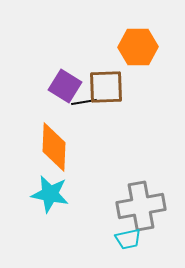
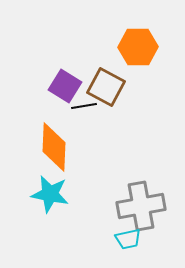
brown square: rotated 30 degrees clockwise
black line: moved 4 px down
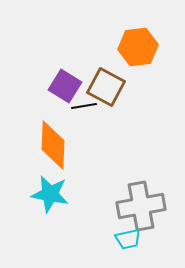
orange hexagon: rotated 6 degrees counterclockwise
orange diamond: moved 1 px left, 2 px up
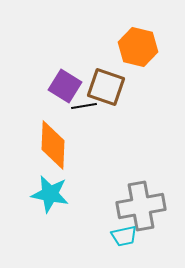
orange hexagon: rotated 21 degrees clockwise
brown square: rotated 9 degrees counterclockwise
cyan trapezoid: moved 4 px left, 3 px up
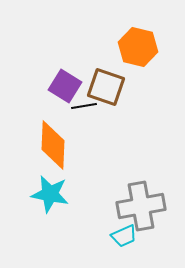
cyan trapezoid: rotated 12 degrees counterclockwise
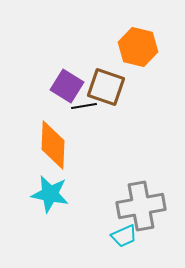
purple square: moved 2 px right
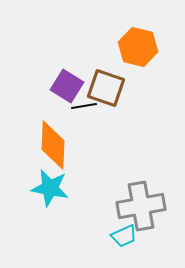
brown square: moved 1 px down
cyan star: moved 6 px up
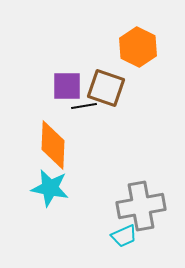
orange hexagon: rotated 12 degrees clockwise
purple square: rotated 32 degrees counterclockwise
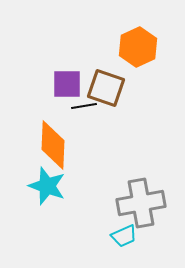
orange hexagon: rotated 9 degrees clockwise
purple square: moved 2 px up
cyan star: moved 3 px left, 2 px up; rotated 9 degrees clockwise
gray cross: moved 3 px up
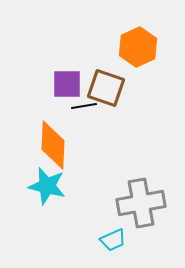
cyan star: rotated 6 degrees counterclockwise
cyan trapezoid: moved 11 px left, 4 px down
